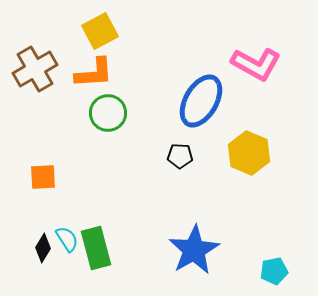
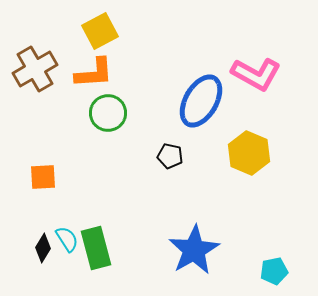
pink L-shape: moved 10 px down
black pentagon: moved 10 px left; rotated 10 degrees clockwise
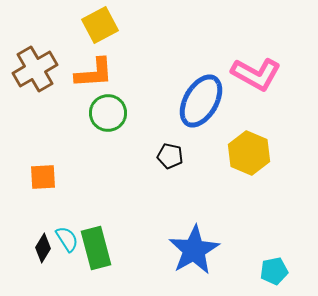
yellow square: moved 6 px up
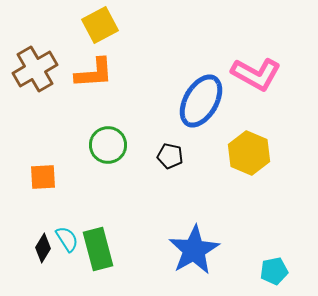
green circle: moved 32 px down
green rectangle: moved 2 px right, 1 px down
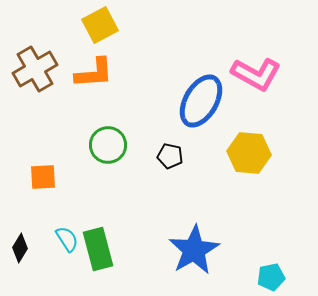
yellow hexagon: rotated 18 degrees counterclockwise
black diamond: moved 23 px left
cyan pentagon: moved 3 px left, 6 px down
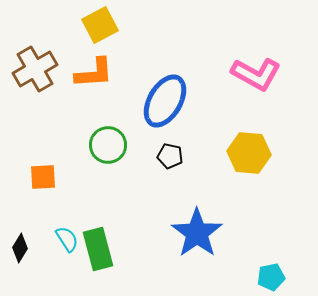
blue ellipse: moved 36 px left
blue star: moved 3 px right, 17 px up; rotated 6 degrees counterclockwise
